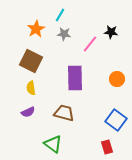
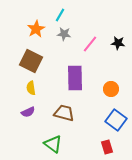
black star: moved 7 px right, 11 px down
orange circle: moved 6 px left, 10 px down
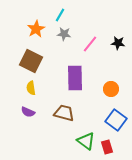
purple semicircle: rotated 48 degrees clockwise
green triangle: moved 33 px right, 3 px up
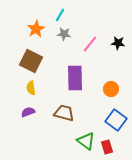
purple semicircle: rotated 136 degrees clockwise
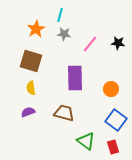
cyan line: rotated 16 degrees counterclockwise
brown square: rotated 10 degrees counterclockwise
red rectangle: moved 6 px right
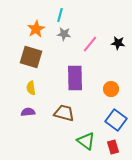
brown square: moved 4 px up
purple semicircle: rotated 16 degrees clockwise
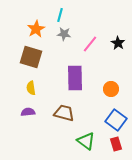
black star: rotated 24 degrees clockwise
red rectangle: moved 3 px right, 3 px up
